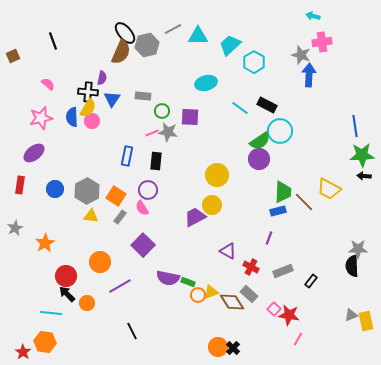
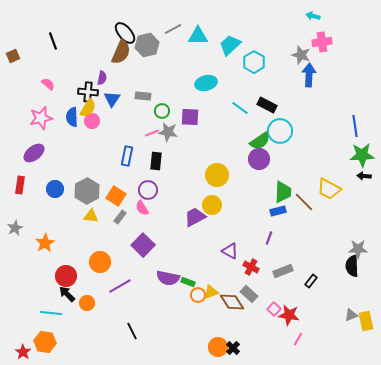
purple triangle at (228, 251): moved 2 px right
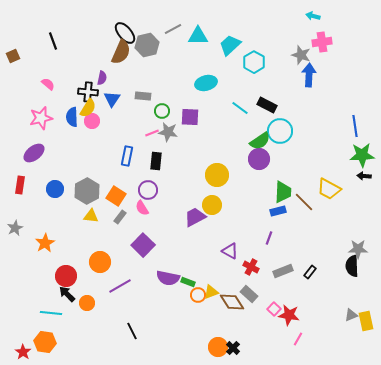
black rectangle at (311, 281): moved 1 px left, 9 px up
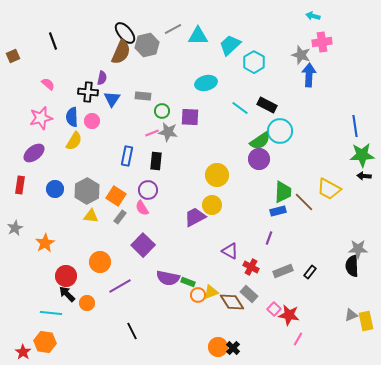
yellow semicircle at (88, 108): moved 14 px left, 33 px down
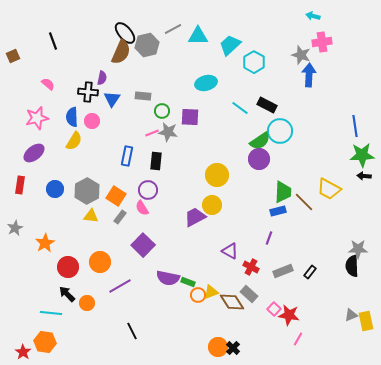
pink star at (41, 118): moved 4 px left
red circle at (66, 276): moved 2 px right, 9 px up
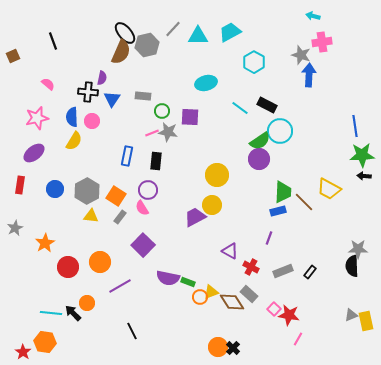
gray line at (173, 29): rotated 18 degrees counterclockwise
cyan trapezoid at (230, 45): moved 13 px up; rotated 15 degrees clockwise
black arrow at (67, 294): moved 6 px right, 19 px down
orange circle at (198, 295): moved 2 px right, 2 px down
